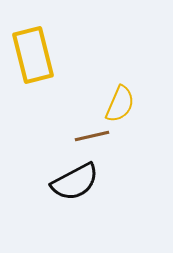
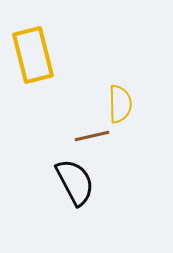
yellow semicircle: rotated 24 degrees counterclockwise
black semicircle: rotated 90 degrees counterclockwise
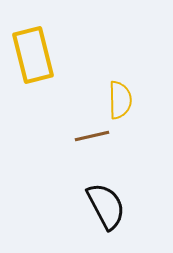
yellow semicircle: moved 4 px up
black semicircle: moved 31 px right, 24 px down
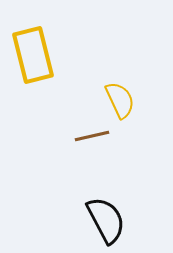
yellow semicircle: rotated 24 degrees counterclockwise
black semicircle: moved 14 px down
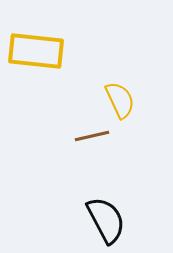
yellow rectangle: moved 3 px right, 4 px up; rotated 70 degrees counterclockwise
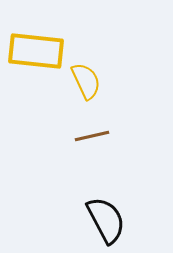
yellow semicircle: moved 34 px left, 19 px up
